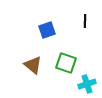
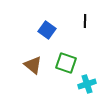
blue square: rotated 36 degrees counterclockwise
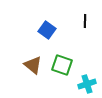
green square: moved 4 px left, 2 px down
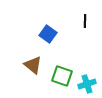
blue square: moved 1 px right, 4 px down
green square: moved 11 px down
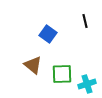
black line: rotated 16 degrees counterclockwise
green square: moved 2 px up; rotated 20 degrees counterclockwise
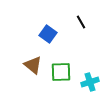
black line: moved 4 px left, 1 px down; rotated 16 degrees counterclockwise
green square: moved 1 px left, 2 px up
cyan cross: moved 3 px right, 2 px up
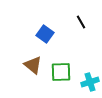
blue square: moved 3 px left
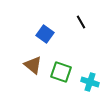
green square: rotated 20 degrees clockwise
cyan cross: rotated 36 degrees clockwise
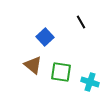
blue square: moved 3 px down; rotated 12 degrees clockwise
green square: rotated 10 degrees counterclockwise
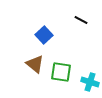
black line: moved 2 px up; rotated 32 degrees counterclockwise
blue square: moved 1 px left, 2 px up
brown triangle: moved 2 px right, 1 px up
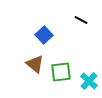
green square: rotated 15 degrees counterclockwise
cyan cross: moved 1 px left, 1 px up; rotated 24 degrees clockwise
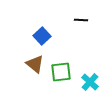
black line: rotated 24 degrees counterclockwise
blue square: moved 2 px left, 1 px down
cyan cross: moved 1 px right, 1 px down
